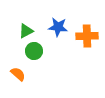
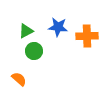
orange semicircle: moved 1 px right, 5 px down
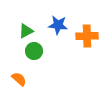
blue star: moved 2 px up
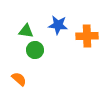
green triangle: rotated 35 degrees clockwise
green circle: moved 1 px right, 1 px up
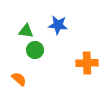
orange cross: moved 27 px down
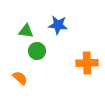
green circle: moved 2 px right, 1 px down
orange semicircle: moved 1 px right, 1 px up
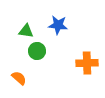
orange semicircle: moved 1 px left
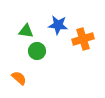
orange cross: moved 4 px left, 24 px up; rotated 15 degrees counterclockwise
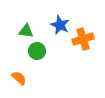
blue star: moved 2 px right; rotated 18 degrees clockwise
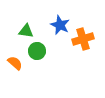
orange semicircle: moved 4 px left, 15 px up
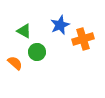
blue star: rotated 24 degrees clockwise
green triangle: moved 2 px left; rotated 21 degrees clockwise
green circle: moved 1 px down
